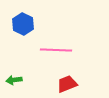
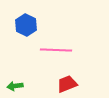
blue hexagon: moved 3 px right, 1 px down
green arrow: moved 1 px right, 6 px down
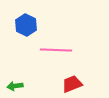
red trapezoid: moved 5 px right
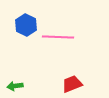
pink line: moved 2 px right, 13 px up
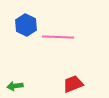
red trapezoid: moved 1 px right
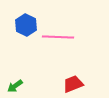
green arrow: rotated 28 degrees counterclockwise
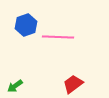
blue hexagon: rotated 15 degrees clockwise
red trapezoid: rotated 15 degrees counterclockwise
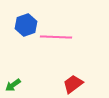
pink line: moved 2 px left
green arrow: moved 2 px left, 1 px up
